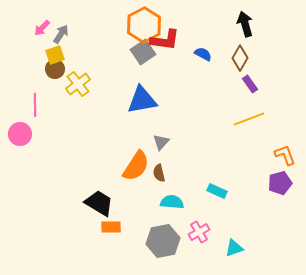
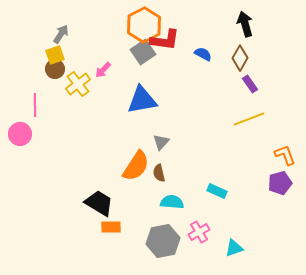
pink arrow: moved 61 px right, 42 px down
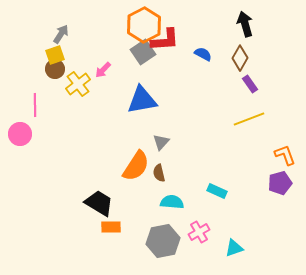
red L-shape: rotated 12 degrees counterclockwise
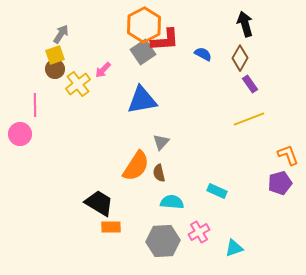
orange L-shape: moved 3 px right
gray hexagon: rotated 8 degrees clockwise
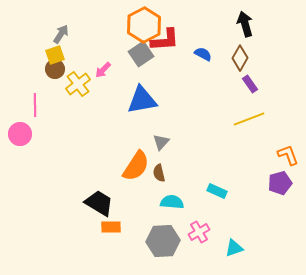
gray square: moved 2 px left, 2 px down
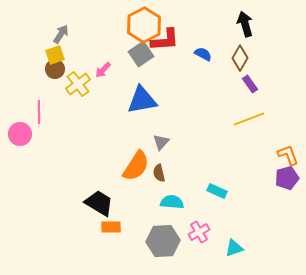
pink line: moved 4 px right, 7 px down
purple pentagon: moved 7 px right, 5 px up
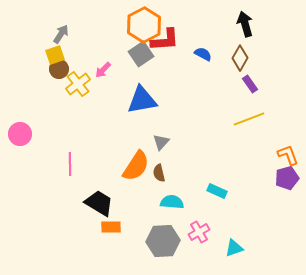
brown circle: moved 4 px right
pink line: moved 31 px right, 52 px down
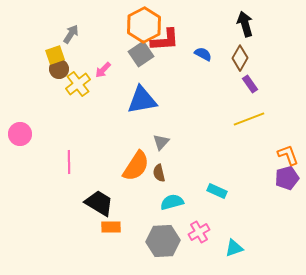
gray arrow: moved 10 px right
pink line: moved 1 px left, 2 px up
cyan semicircle: rotated 20 degrees counterclockwise
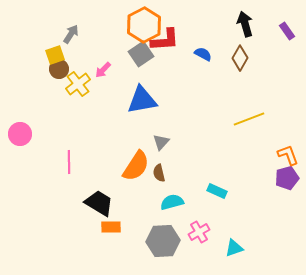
purple rectangle: moved 37 px right, 53 px up
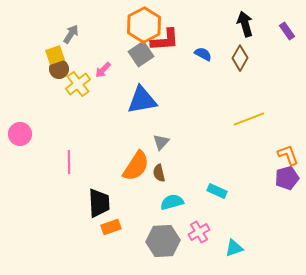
black trapezoid: rotated 56 degrees clockwise
orange rectangle: rotated 18 degrees counterclockwise
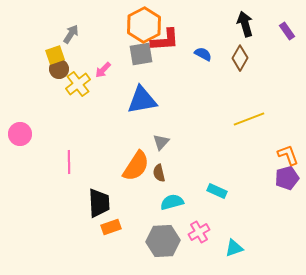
gray square: rotated 25 degrees clockwise
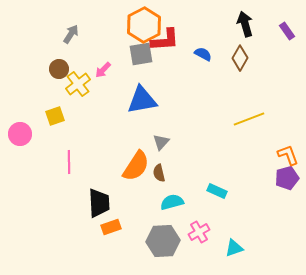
yellow square: moved 61 px down
